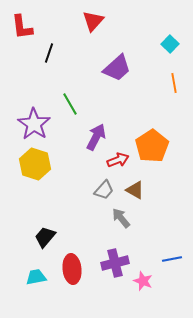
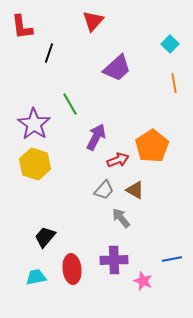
purple cross: moved 1 px left, 3 px up; rotated 12 degrees clockwise
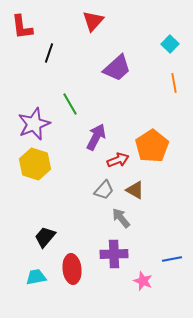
purple star: rotated 16 degrees clockwise
purple cross: moved 6 px up
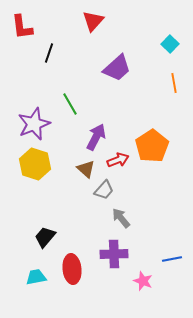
brown triangle: moved 49 px left, 21 px up; rotated 12 degrees clockwise
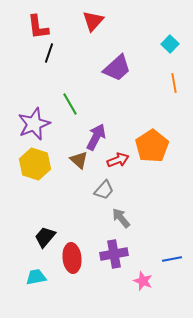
red L-shape: moved 16 px right
brown triangle: moved 7 px left, 9 px up
purple cross: rotated 8 degrees counterclockwise
red ellipse: moved 11 px up
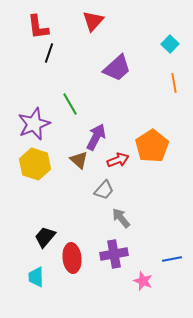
cyan trapezoid: rotated 80 degrees counterclockwise
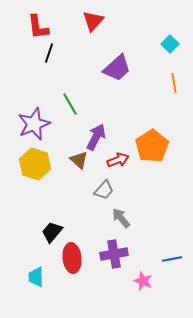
black trapezoid: moved 7 px right, 5 px up
